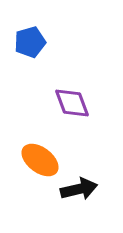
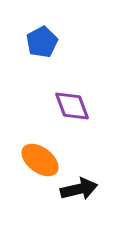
blue pentagon: moved 12 px right; rotated 12 degrees counterclockwise
purple diamond: moved 3 px down
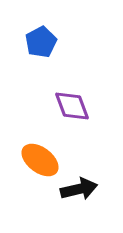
blue pentagon: moved 1 px left
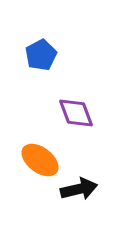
blue pentagon: moved 13 px down
purple diamond: moved 4 px right, 7 px down
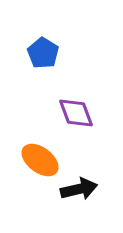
blue pentagon: moved 2 px right, 2 px up; rotated 12 degrees counterclockwise
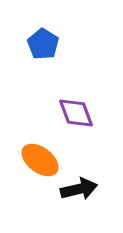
blue pentagon: moved 9 px up
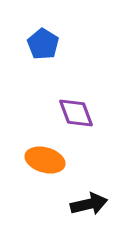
orange ellipse: moved 5 px right; rotated 21 degrees counterclockwise
black arrow: moved 10 px right, 15 px down
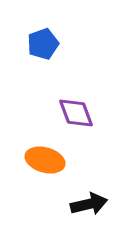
blue pentagon: rotated 20 degrees clockwise
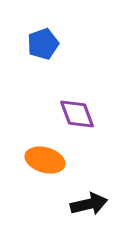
purple diamond: moved 1 px right, 1 px down
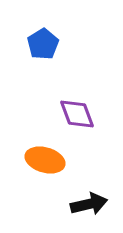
blue pentagon: rotated 12 degrees counterclockwise
